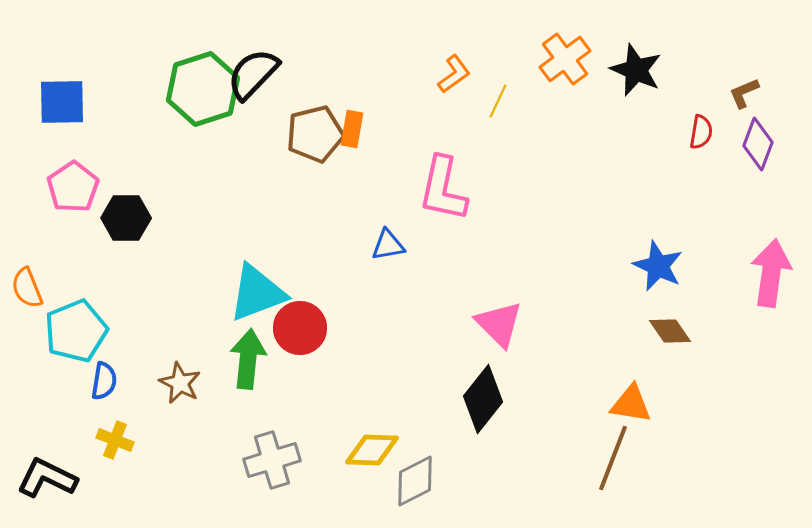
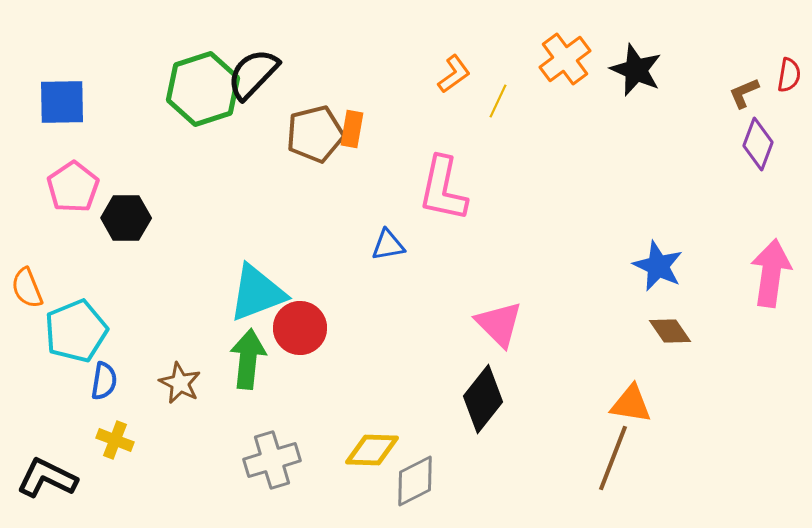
red semicircle: moved 88 px right, 57 px up
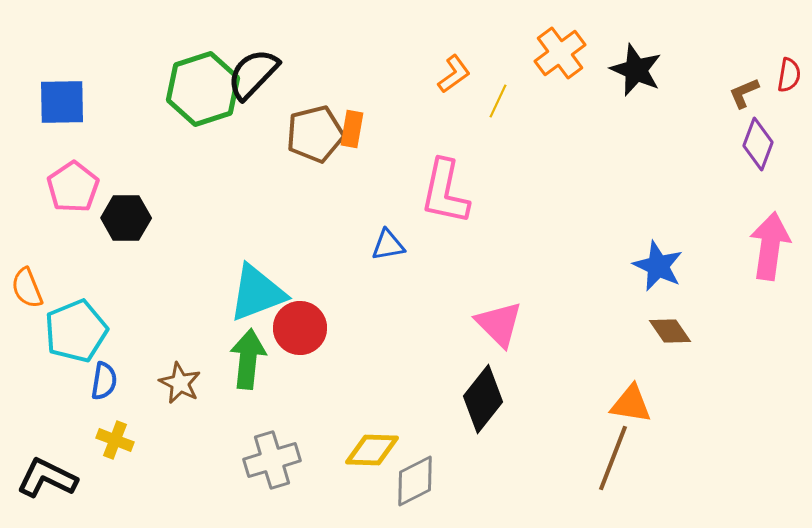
orange cross: moved 5 px left, 6 px up
pink L-shape: moved 2 px right, 3 px down
pink arrow: moved 1 px left, 27 px up
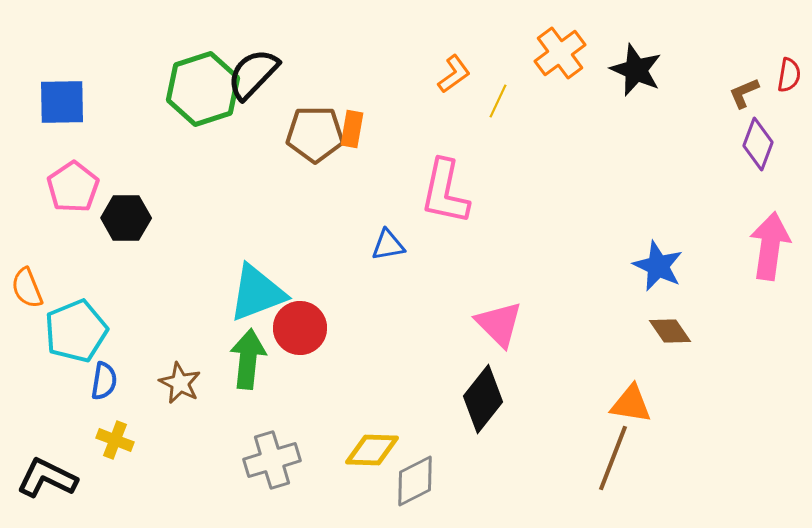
brown pentagon: rotated 14 degrees clockwise
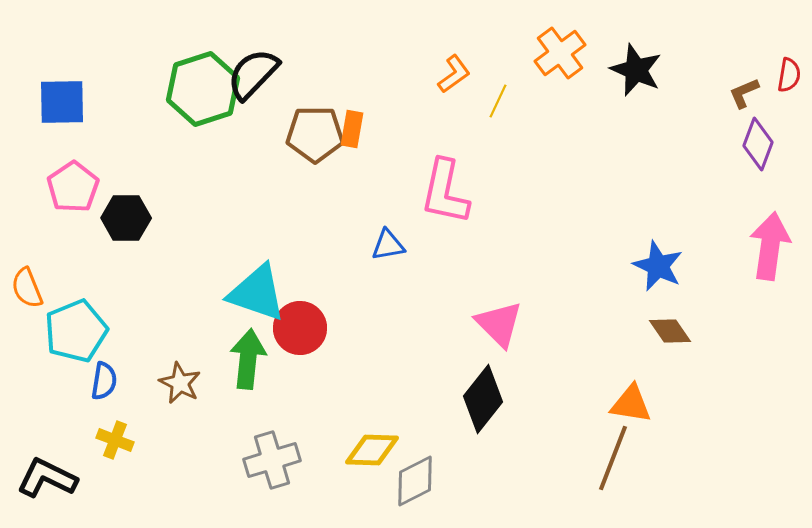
cyan triangle: rotated 40 degrees clockwise
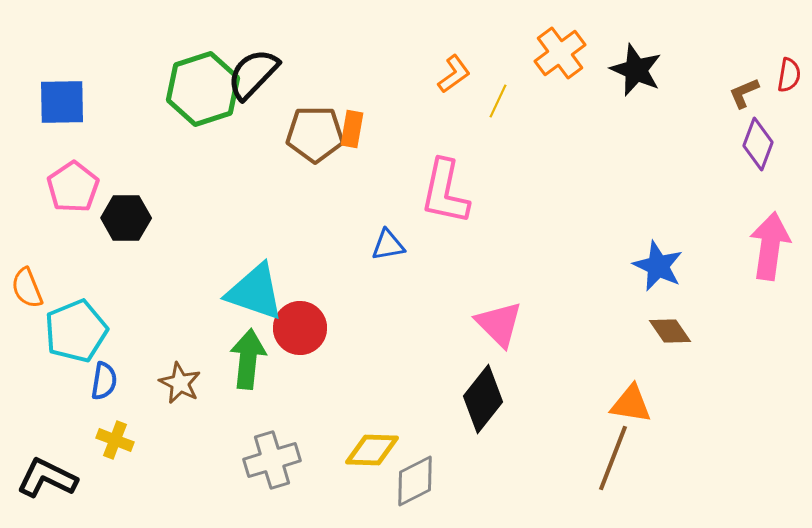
cyan triangle: moved 2 px left, 1 px up
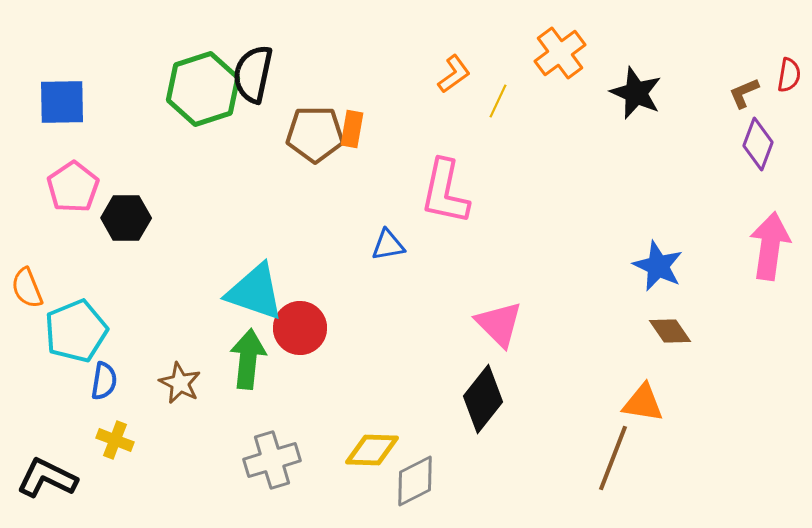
black star: moved 23 px down
black semicircle: rotated 32 degrees counterclockwise
orange triangle: moved 12 px right, 1 px up
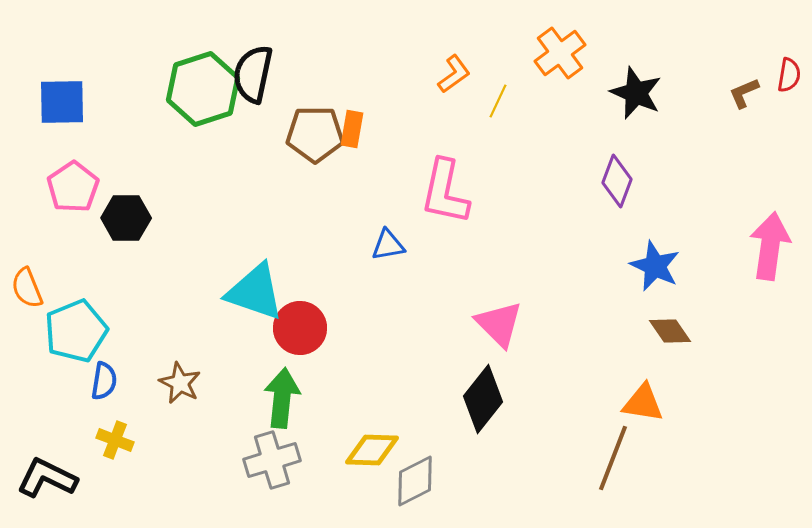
purple diamond: moved 141 px left, 37 px down
blue star: moved 3 px left
green arrow: moved 34 px right, 39 px down
